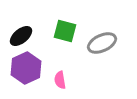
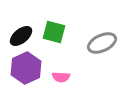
green square: moved 11 px left, 1 px down
pink semicircle: moved 1 px right, 3 px up; rotated 78 degrees counterclockwise
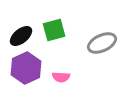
green square: moved 2 px up; rotated 30 degrees counterclockwise
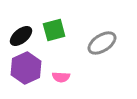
gray ellipse: rotated 8 degrees counterclockwise
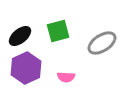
green square: moved 4 px right, 1 px down
black ellipse: moved 1 px left
pink semicircle: moved 5 px right
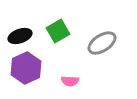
green square: rotated 15 degrees counterclockwise
black ellipse: rotated 20 degrees clockwise
pink semicircle: moved 4 px right, 4 px down
